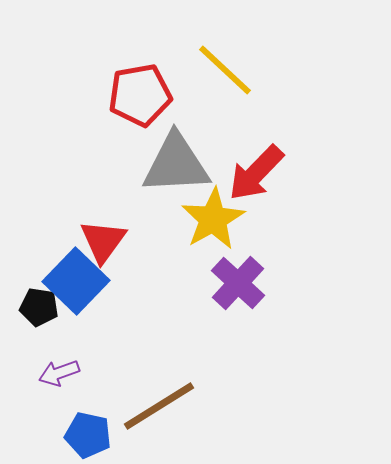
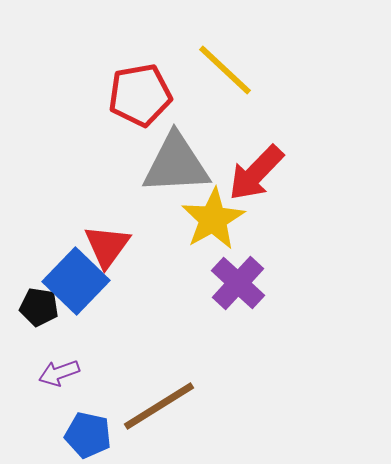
red triangle: moved 4 px right, 5 px down
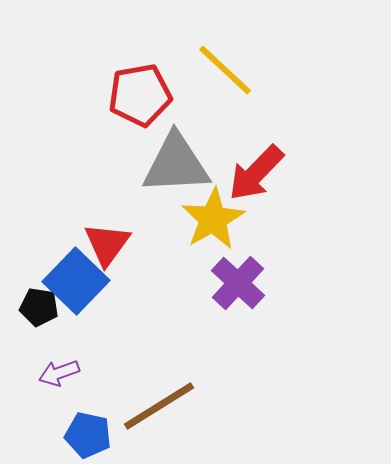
red triangle: moved 2 px up
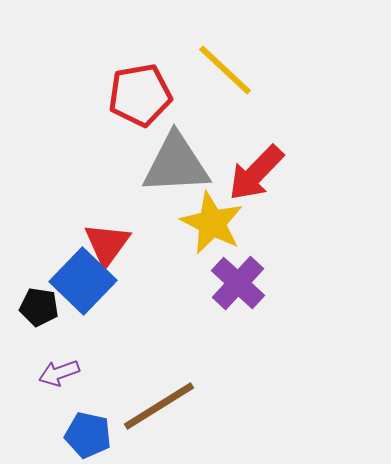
yellow star: moved 1 px left, 4 px down; rotated 16 degrees counterclockwise
blue square: moved 7 px right
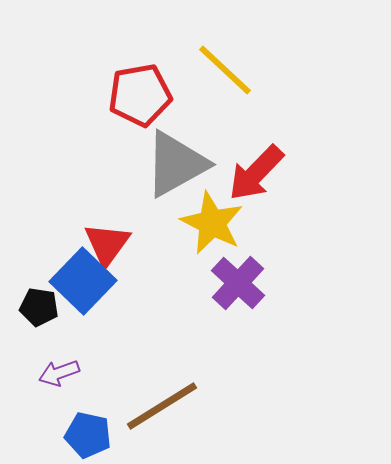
gray triangle: rotated 26 degrees counterclockwise
brown line: moved 3 px right
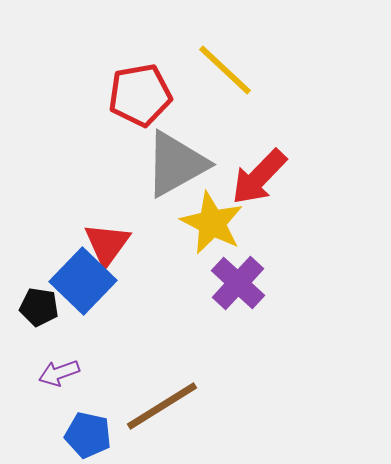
red arrow: moved 3 px right, 4 px down
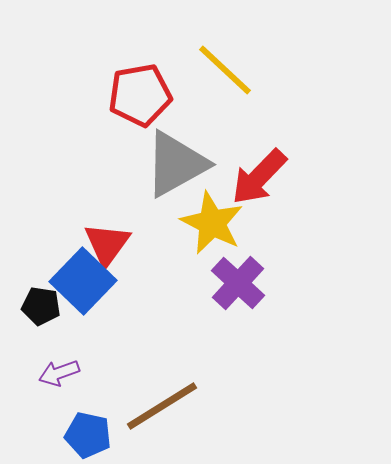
black pentagon: moved 2 px right, 1 px up
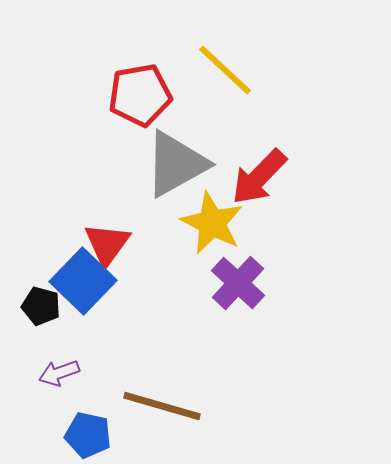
black pentagon: rotated 6 degrees clockwise
brown line: rotated 48 degrees clockwise
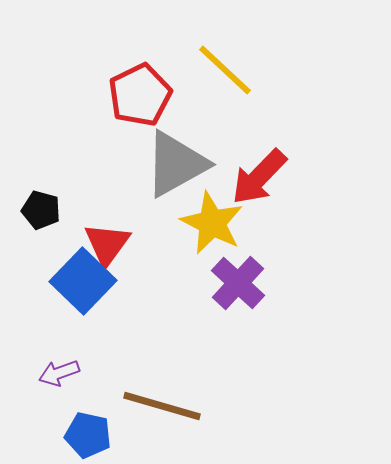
red pentagon: rotated 16 degrees counterclockwise
black pentagon: moved 96 px up
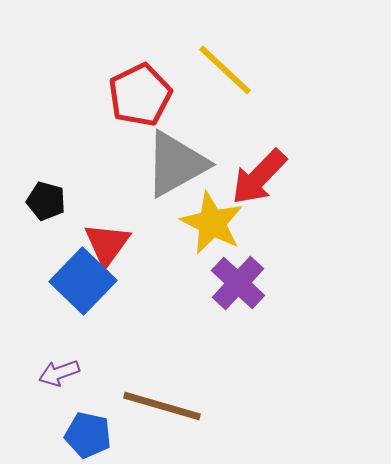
black pentagon: moved 5 px right, 9 px up
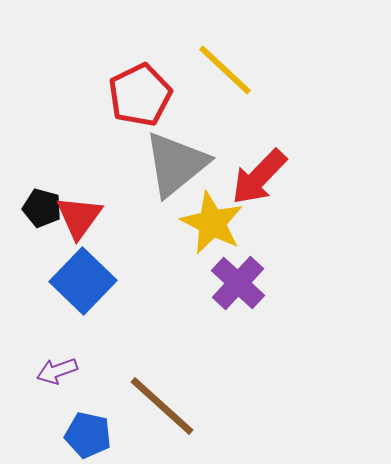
gray triangle: rotated 10 degrees counterclockwise
black pentagon: moved 4 px left, 7 px down
red triangle: moved 28 px left, 27 px up
purple arrow: moved 2 px left, 2 px up
brown line: rotated 26 degrees clockwise
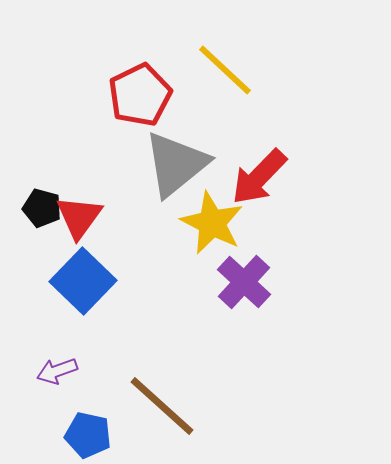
purple cross: moved 6 px right, 1 px up
